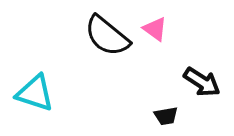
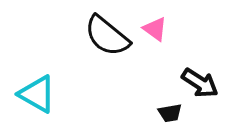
black arrow: moved 2 px left, 1 px down
cyan triangle: moved 2 px right, 1 px down; rotated 12 degrees clockwise
black trapezoid: moved 4 px right, 3 px up
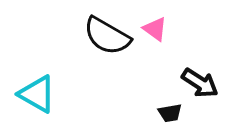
black semicircle: rotated 9 degrees counterclockwise
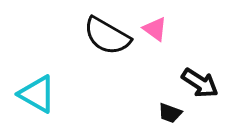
black trapezoid: rotated 30 degrees clockwise
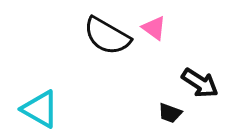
pink triangle: moved 1 px left, 1 px up
cyan triangle: moved 3 px right, 15 px down
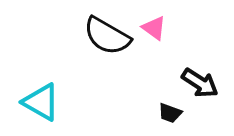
cyan triangle: moved 1 px right, 7 px up
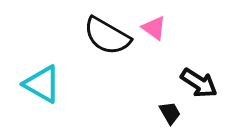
black arrow: moved 1 px left
cyan triangle: moved 1 px right, 18 px up
black trapezoid: rotated 140 degrees counterclockwise
